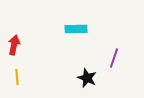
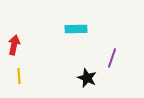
purple line: moved 2 px left
yellow line: moved 2 px right, 1 px up
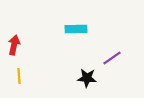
purple line: rotated 36 degrees clockwise
black star: rotated 18 degrees counterclockwise
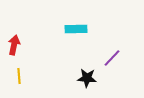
purple line: rotated 12 degrees counterclockwise
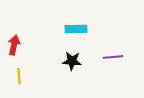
purple line: moved 1 px right, 1 px up; rotated 42 degrees clockwise
black star: moved 15 px left, 17 px up
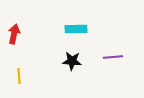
red arrow: moved 11 px up
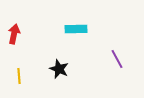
purple line: moved 4 px right, 2 px down; rotated 66 degrees clockwise
black star: moved 13 px left, 8 px down; rotated 18 degrees clockwise
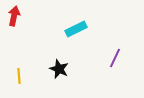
cyan rectangle: rotated 25 degrees counterclockwise
red arrow: moved 18 px up
purple line: moved 2 px left, 1 px up; rotated 54 degrees clockwise
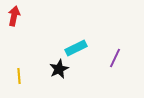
cyan rectangle: moved 19 px down
black star: rotated 24 degrees clockwise
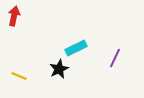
yellow line: rotated 63 degrees counterclockwise
